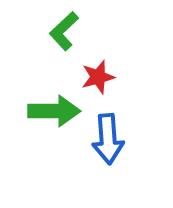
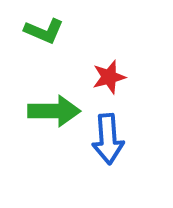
green L-shape: moved 20 px left; rotated 114 degrees counterclockwise
red star: moved 11 px right
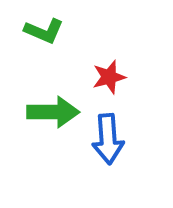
green arrow: moved 1 px left, 1 px down
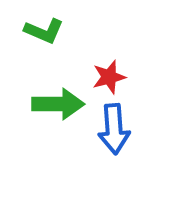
green arrow: moved 5 px right, 8 px up
blue arrow: moved 6 px right, 10 px up
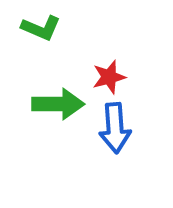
green L-shape: moved 3 px left, 3 px up
blue arrow: moved 1 px right, 1 px up
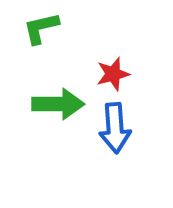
green L-shape: rotated 144 degrees clockwise
red star: moved 4 px right, 3 px up
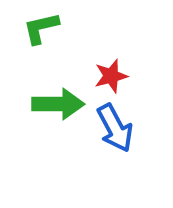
red star: moved 2 px left, 2 px down
blue arrow: rotated 24 degrees counterclockwise
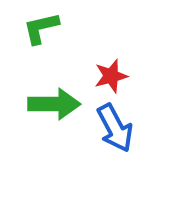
green arrow: moved 4 px left
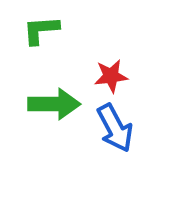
green L-shape: moved 2 px down; rotated 9 degrees clockwise
red star: rotated 8 degrees clockwise
